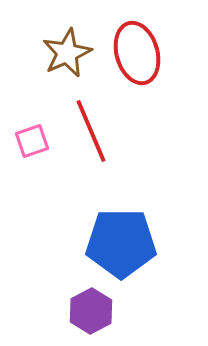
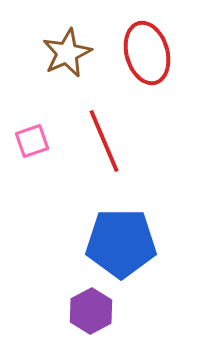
red ellipse: moved 10 px right
red line: moved 13 px right, 10 px down
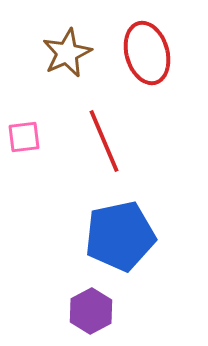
pink square: moved 8 px left, 4 px up; rotated 12 degrees clockwise
blue pentagon: moved 1 px left, 7 px up; rotated 12 degrees counterclockwise
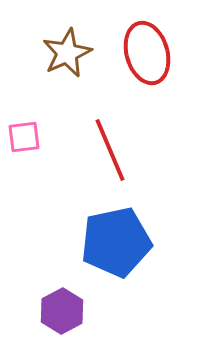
red line: moved 6 px right, 9 px down
blue pentagon: moved 4 px left, 6 px down
purple hexagon: moved 29 px left
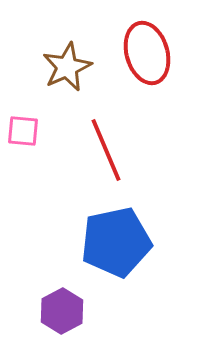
brown star: moved 14 px down
pink square: moved 1 px left, 6 px up; rotated 12 degrees clockwise
red line: moved 4 px left
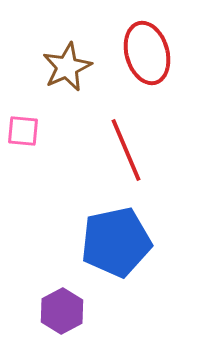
red line: moved 20 px right
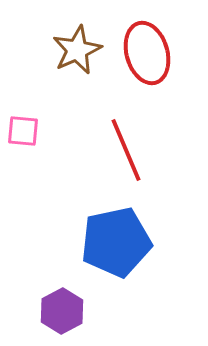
brown star: moved 10 px right, 17 px up
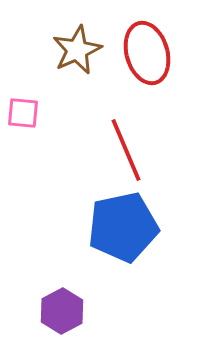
pink square: moved 18 px up
blue pentagon: moved 7 px right, 15 px up
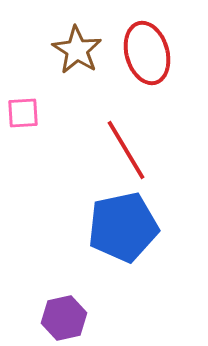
brown star: rotated 15 degrees counterclockwise
pink square: rotated 8 degrees counterclockwise
red line: rotated 8 degrees counterclockwise
purple hexagon: moved 2 px right, 7 px down; rotated 15 degrees clockwise
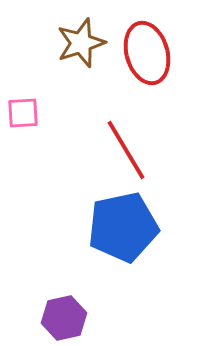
brown star: moved 4 px right, 7 px up; rotated 21 degrees clockwise
